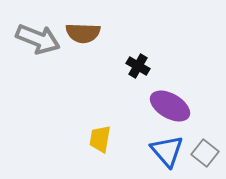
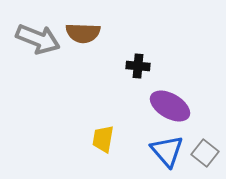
black cross: rotated 25 degrees counterclockwise
yellow trapezoid: moved 3 px right
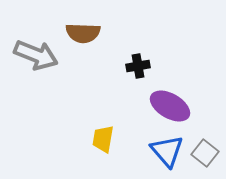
gray arrow: moved 2 px left, 16 px down
black cross: rotated 15 degrees counterclockwise
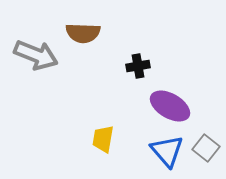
gray square: moved 1 px right, 5 px up
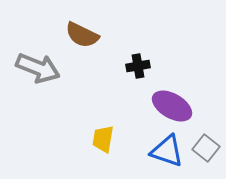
brown semicircle: moved 1 px left, 2 px down; rotated 24 degrees clockwise
gray arrow: moved 2 px right, 13 px down
purple ellipse: moved 2 px right
blue triangle: rotated 30 degrees counterclockwise
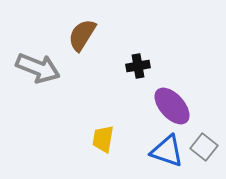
brown semicircle: rotated 96 degrees clockwise
purple ellipse: rotated 18 degrees clockwise
gray square: moved 2 px left, 1 px up
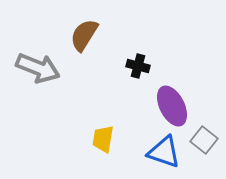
brown semicircle: moved 2 px right
black cross: rotated 25 degrees clockwise
purple ellipse: rotated 15 degrees clockwise
gray square: moved 7 px up
blue triangle: moved 3 px left, 1 px down
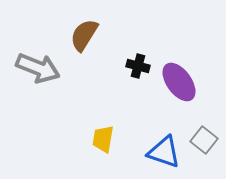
purple ellipse: moved 7 px right, 24 px up; rotated 9 degrees counterclockwise
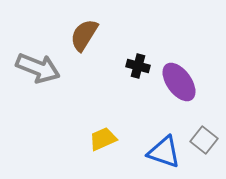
yellow trapezoid: rotated 56 degrees clockwise
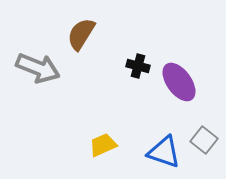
brown semicircle: moved 3 px left, 1 px up
yellow trapezoid: moved 6 px down
